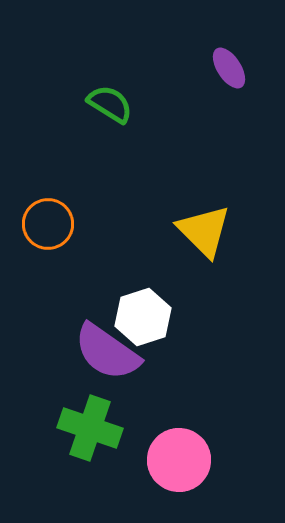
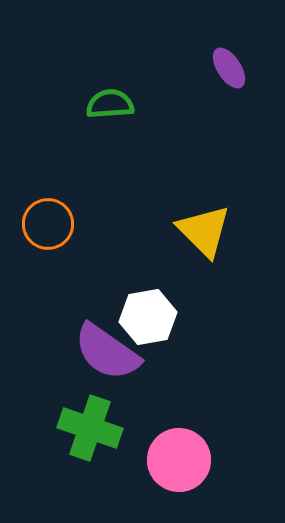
green semicircle: rotated 36 degrees counterclockwise
white hexagon: moved 5 px right; rotated 8 degrees clockwise
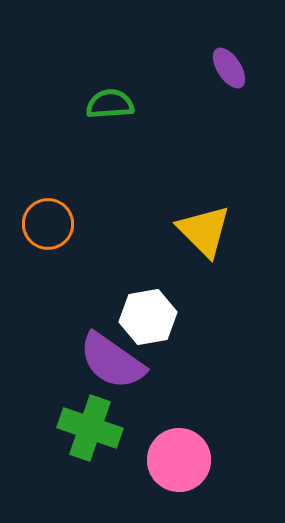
purple semicircle: moved 5 px right, 9 px down
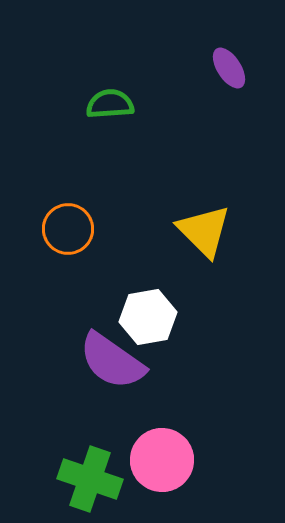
orange circle: moved 20 px right, 5 px down
green cross: moved 51 px down
pink circle: moved 17 px left
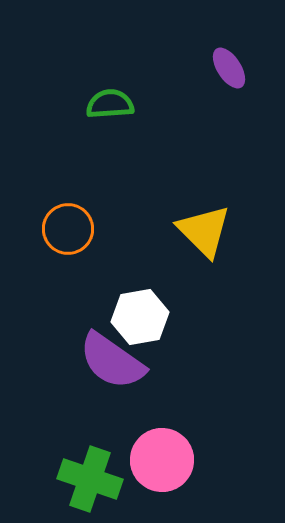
white hexagon: moved 8 px left
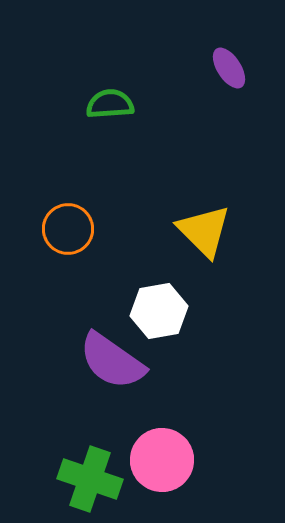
white hexagon: moved 19 px right, 6 px up
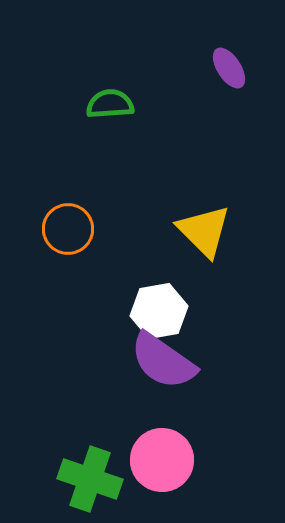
purple semicircle: moved 51 px right
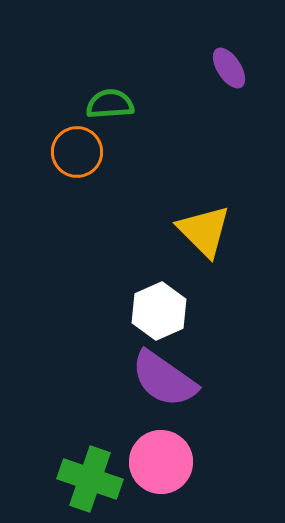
orange circle: moved 9 px right, 77 px up
white hexagon: rotated 14 degrees counterclockwise
purple semicircle: moved 1 px right, 18 px down
pink circle: moved 1 px left, 2 px down
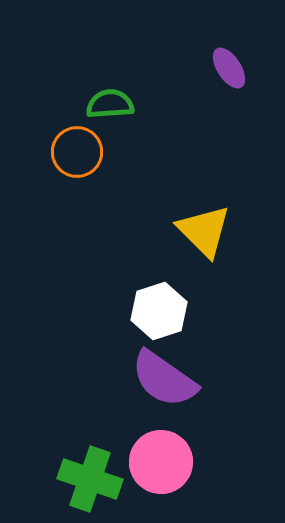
white hexagon: rotated 6 degrees clockwise
